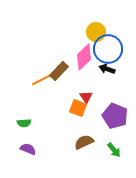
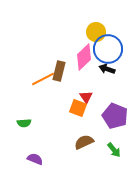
brown rectangle: rotated 30 degrees counterclockwise
purple semicircle: moved 7 px right, 10 px down
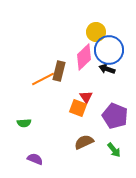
blue circle: moved 1 px right, 1 px down
